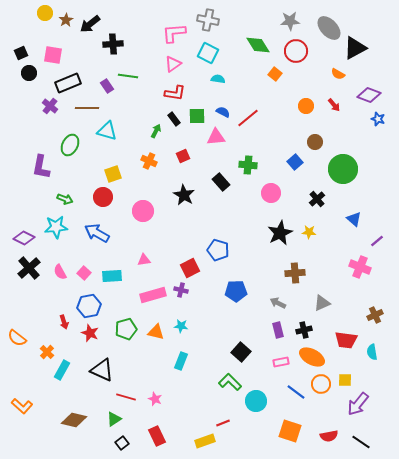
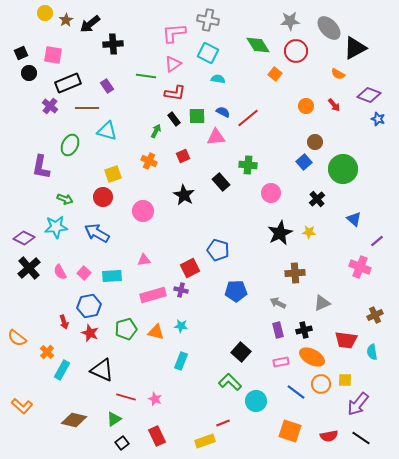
green line at (128, 76): moved 18 px right
blue square at (295, 162): moved 9 px right
black line at (361, 442): moved 4 px up
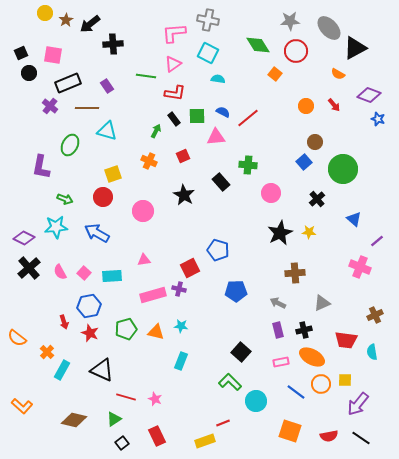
purple cross at (181, 290): moved 2 px left, 1 px up
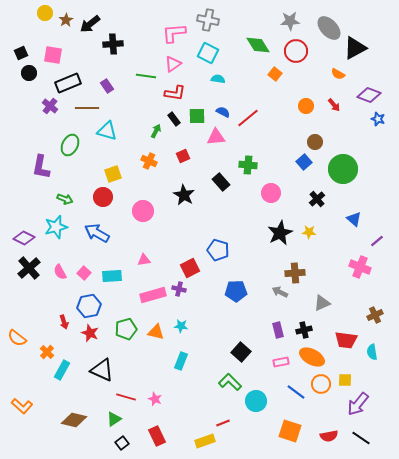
cyan star at (56, 227): rotated 10 degrees counterclockwise
gray arrow at (278, 303): moved 2 px right, 11 px up
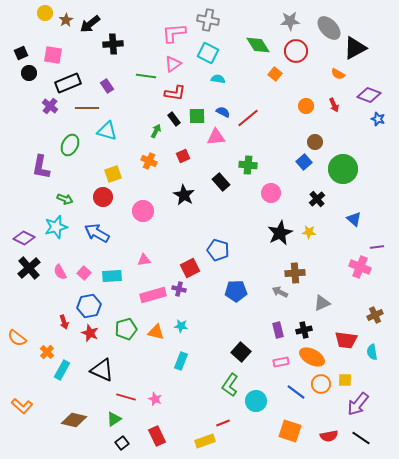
red arrow at (334, 105): rotated 16 degrees clockwise
purple line at (377, 241): moved 6 px down; rotated 32 degrees clockwise
green L-shape at (230, 382): moved 3 px down; rotated 100 degrees counterclockwise
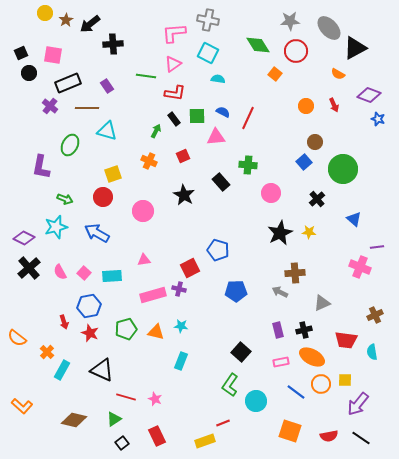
red line at (248, 118): rotated 25 degrees counterclockwise
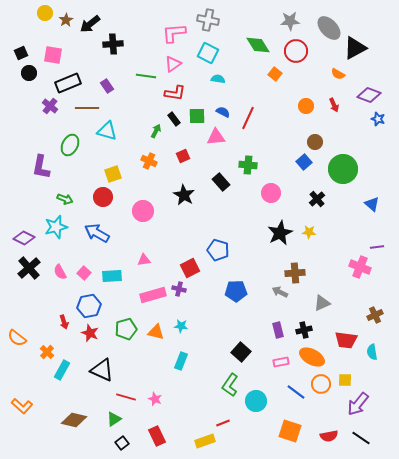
blue triangle at (354, 219): moved 18 px right, 15 px up
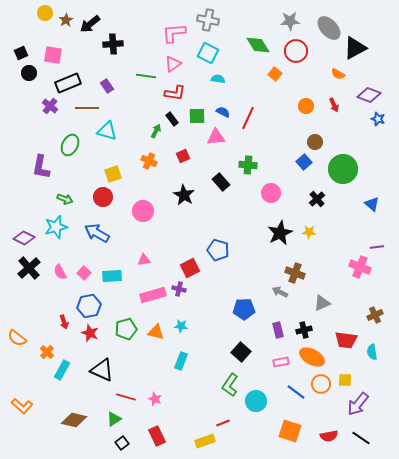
black rectangle at (174, 119): moved 2 px left
brown cross at (295, 273): rotated 24 degrees clockwise
blue pentagon at (236, 291): moved 8 px right, 18 px down
